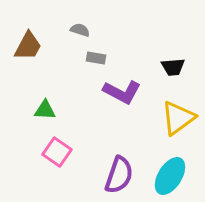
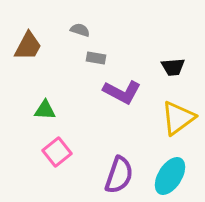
pink square: rotated 16 degrees clockwise
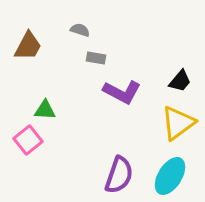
black trapezoid: moved 7 px right, 14 px down; rotated 45 degrees counterclockwise
yellow triangle: moved 5 px down
pink square: moved 29 px left, 12 px up
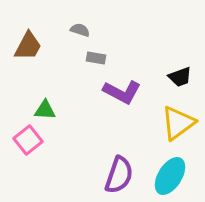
black trapezoid: moved 4 px up; rotated 30 degrees clockwise
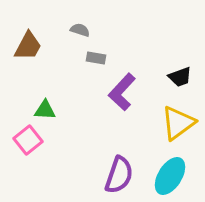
purple L-shape: rotated 105 degrees clockwise
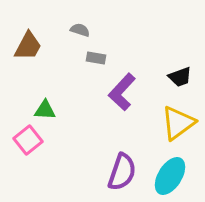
purple semicircle: moved 3 px right, 3 px up
